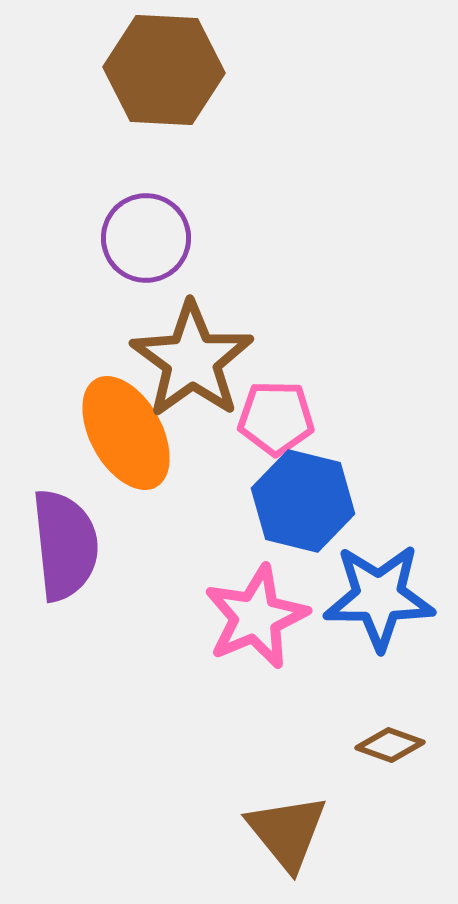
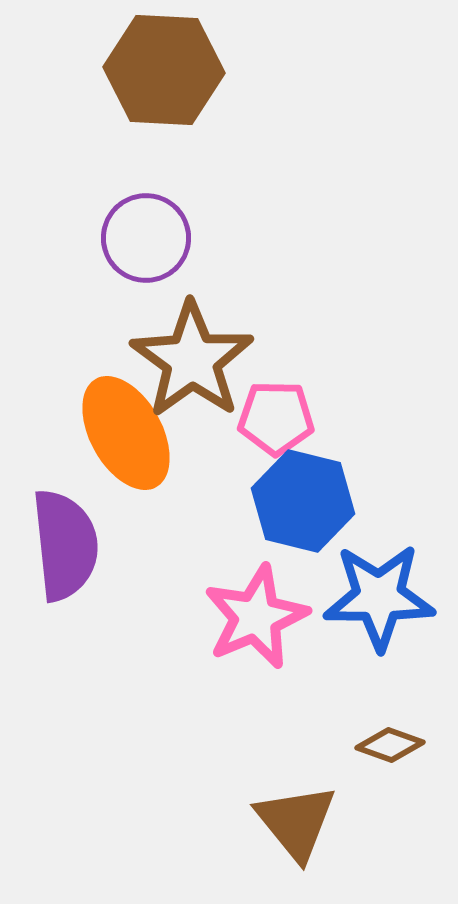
brown triangle: moved 9 px right, 10 px up
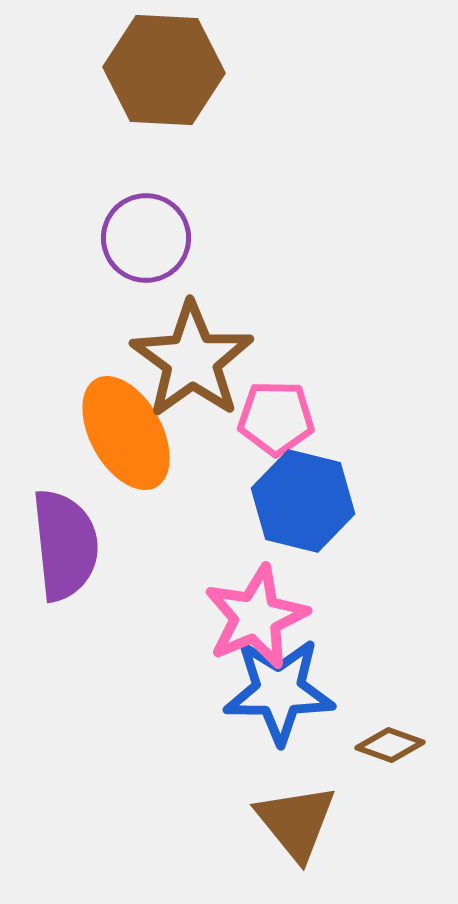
blue star: moved 100 px left, 94 px down
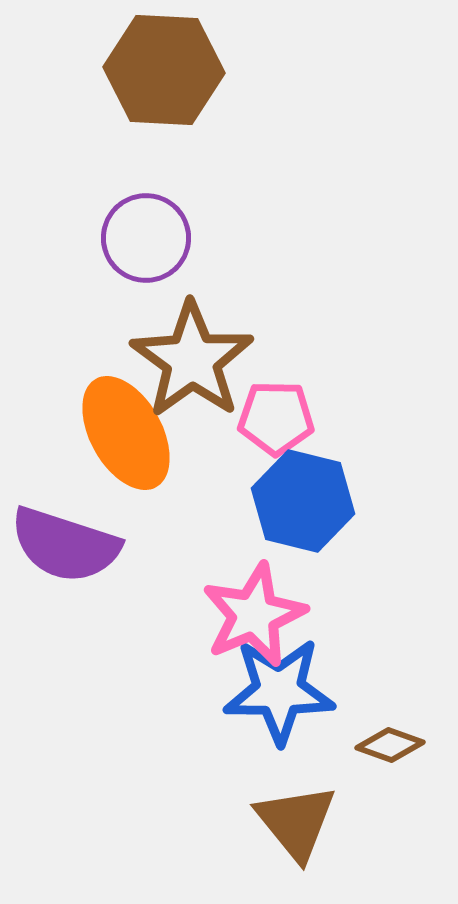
purple semicircle: rotated 114 degrees clockwise
pink star: moved 2 px left, 2 px up
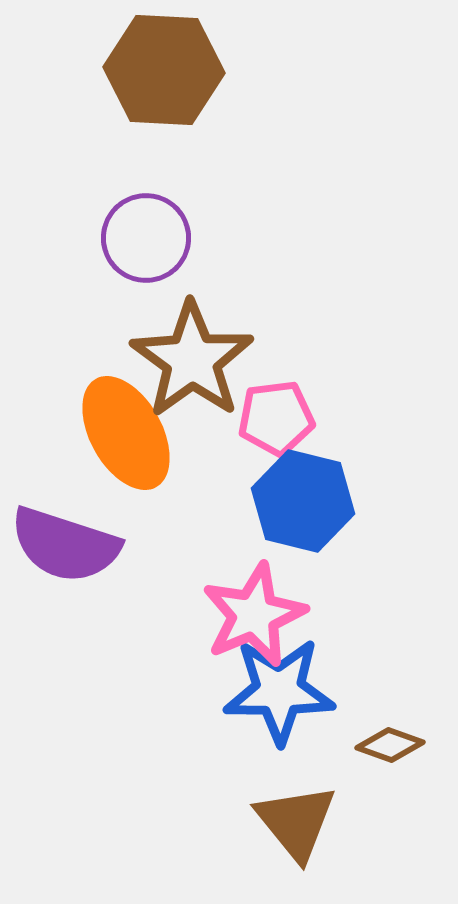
pink pentagon: rotated 8 degrees counterclockwise
